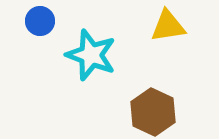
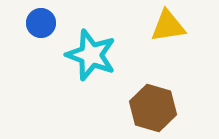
blue circle: moved 1 px right, 2 px down
brown hexagon: moved 4 px up; rotated 9 degrees counterclockwise
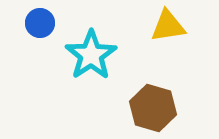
blue circle: moved 1 px left
cyan star: rotated 18 degrees clockwise
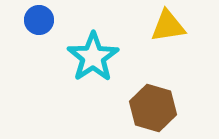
blue circle: moved 1 px left, 3 px up
cyan star: moved 2 px right, 2 px down
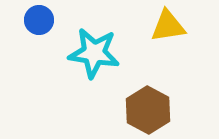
cyan star: moved 1 px right, 4 px up; rotated 30 degrees counterclockwise
brown hexagon: moved 5 px left, 2 px down; rotated 12 degrees clockwise
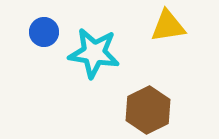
blue circle: moved 5 px right, 12 px down
brown hexagon: rotated 6 degrees clockwise
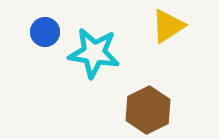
yellow triangle: rotated 24 degrees counterclockwise
blue circle: moved 1 px right
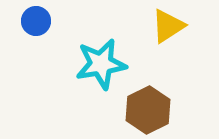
blue circle: moved 9 px left, 11 px up
cyan star: moved 7 px right, 11 px down; rotated 18 degrees counterclockwise
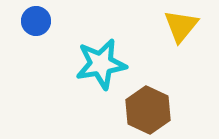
yellow triangle: moved 13 px right; rotated 18 degrees counterclockwise
brown hexagon: rotated 9 degrees counterclockwise
